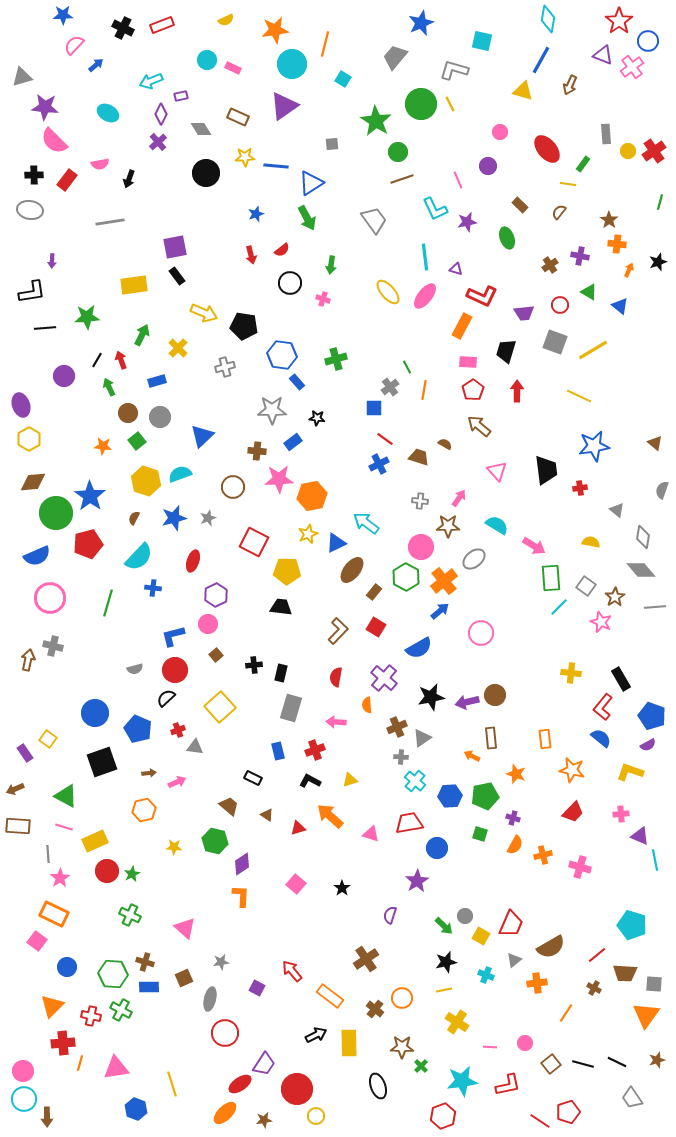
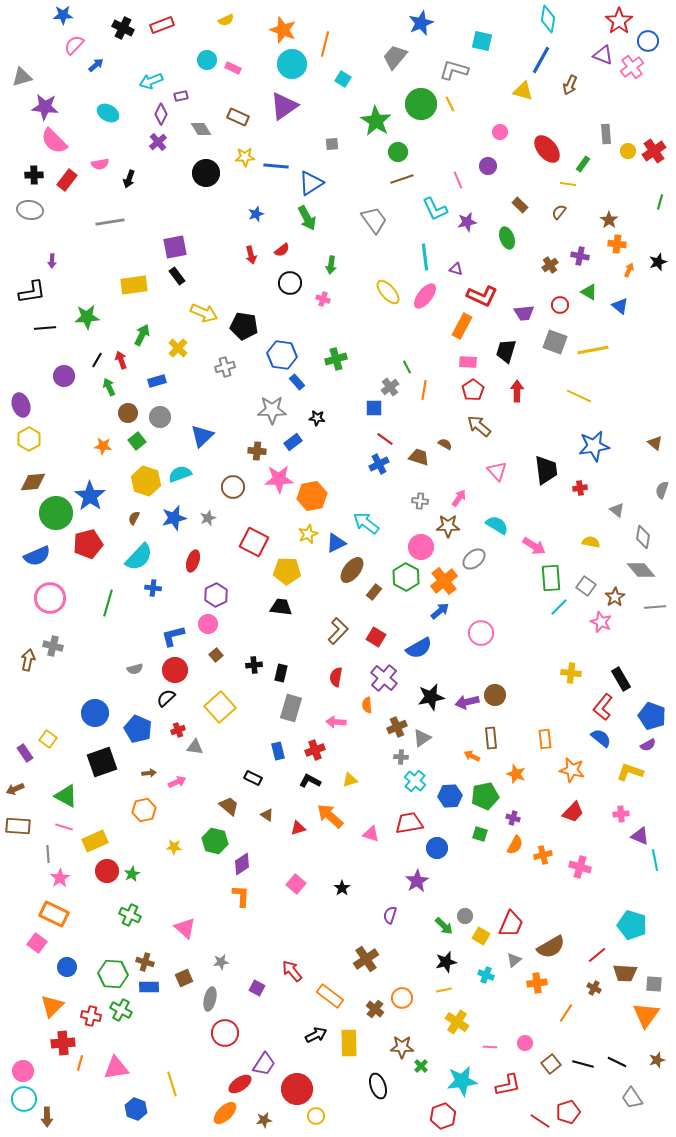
orange star at (275, 30): moved 8 px right; rotated 28 degrees clockwise
yellow line at (593, 350): rotated 20 degrees clockwise
red square at (376, 627): moved 10 px down
pink square at (37, 941): moved 2 px down
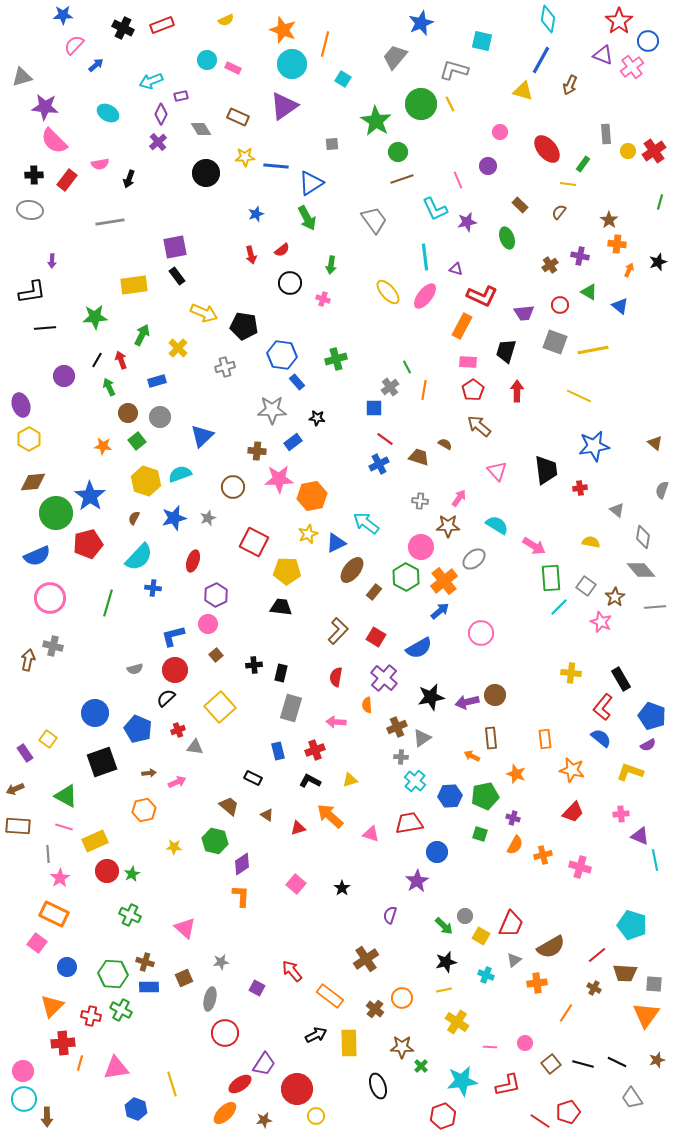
green star at (87, 317): moved 8 px right
blue circle at (437, 848): moved 4 px down
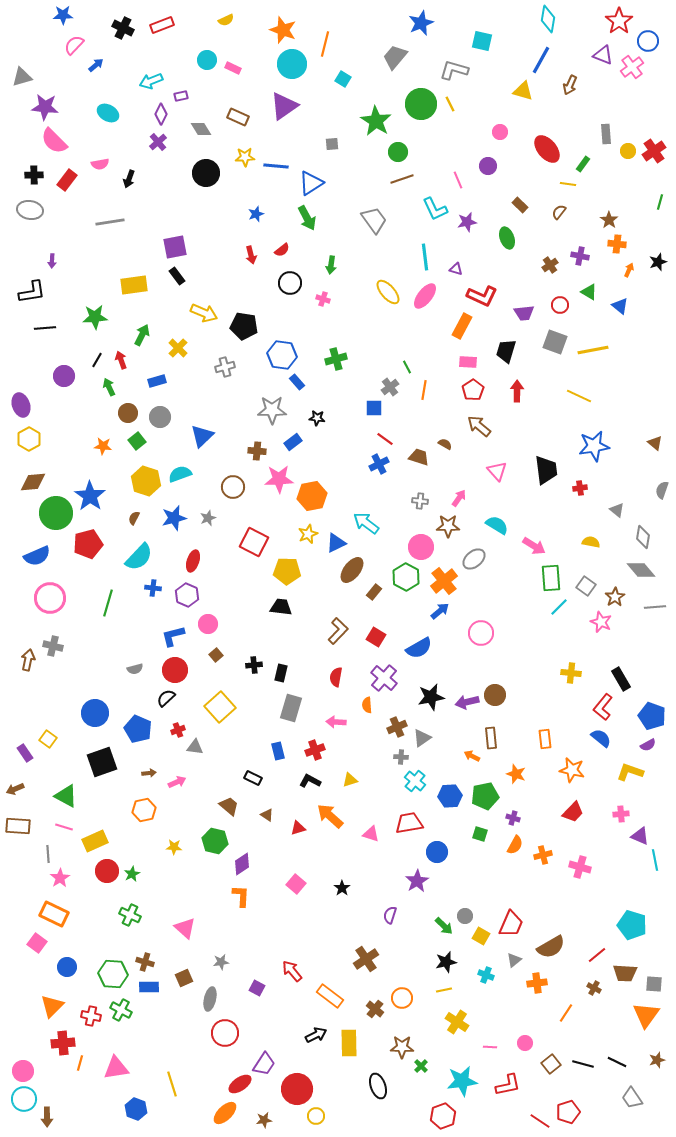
purple hexagon at (216, 595): moved 29 px left; rotated 10 degrees counterclockwise
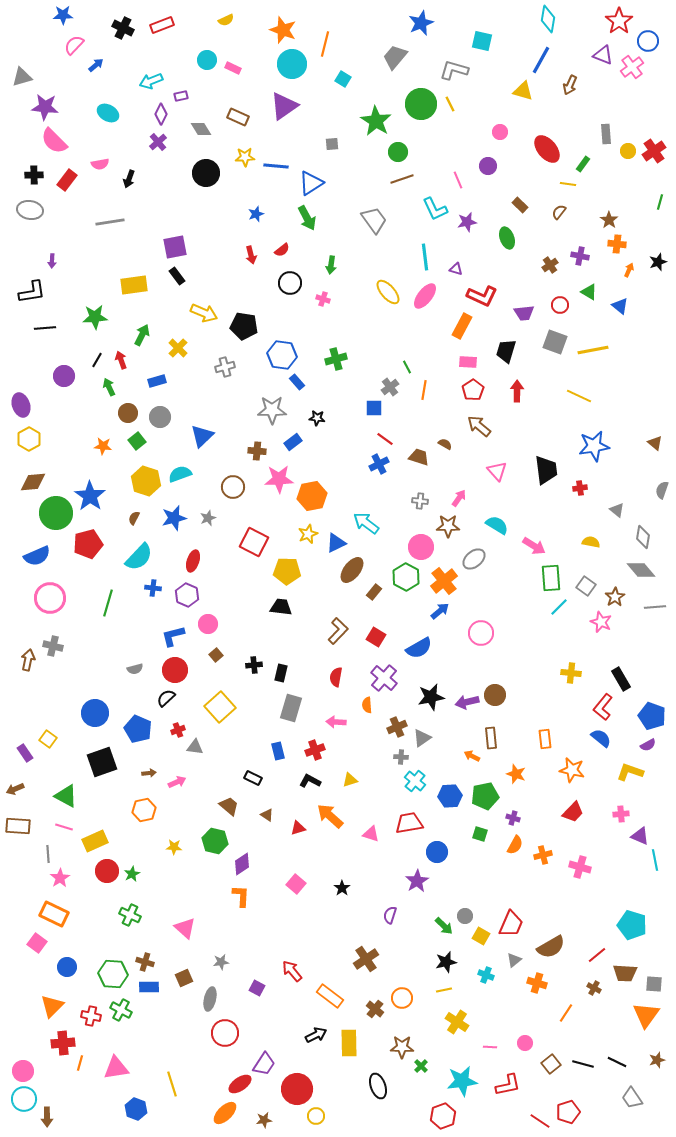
orange cross at (537, 983): rotated 24 degrees clockwise
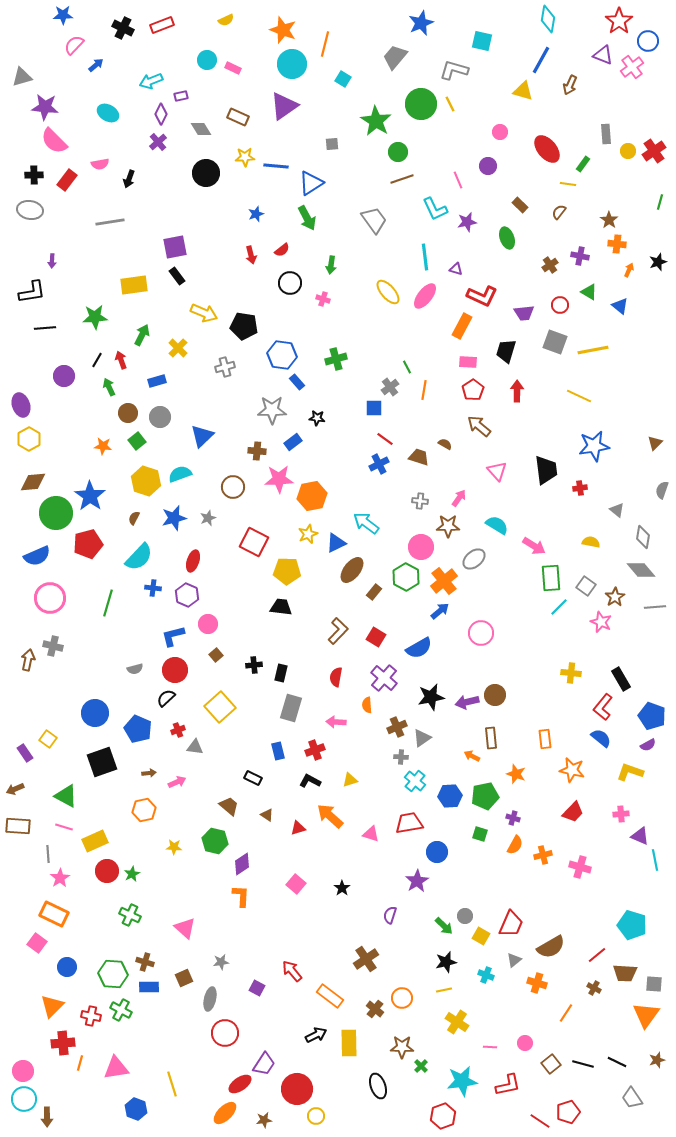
brown triangle at (655, 443): rotated 35 degrees clockwise
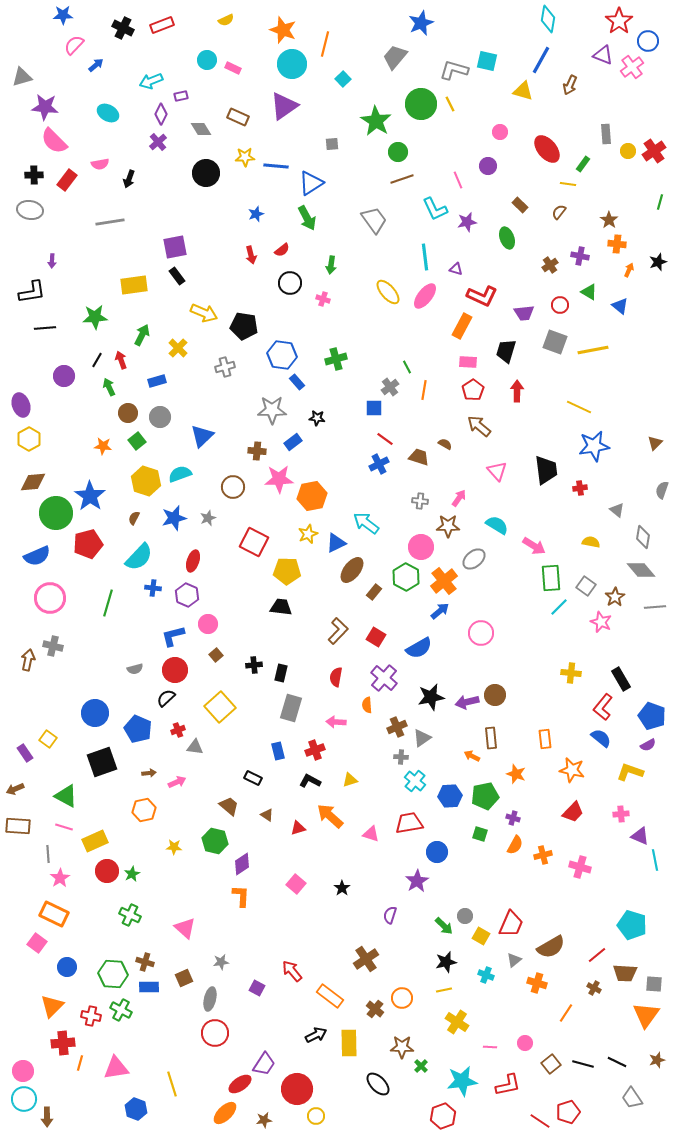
cyan square at (482, 41): moved 5 px right, 20 px down
cyan square at (343, 79): rotated 14 degrees clockwise
yellow line at (579, 396): moved 11 px down
red circle at (225, 1033): moved 10 px left
black ellipse at (378, 1086): moved 2 px up; rotated 25 degrees counterclockwise
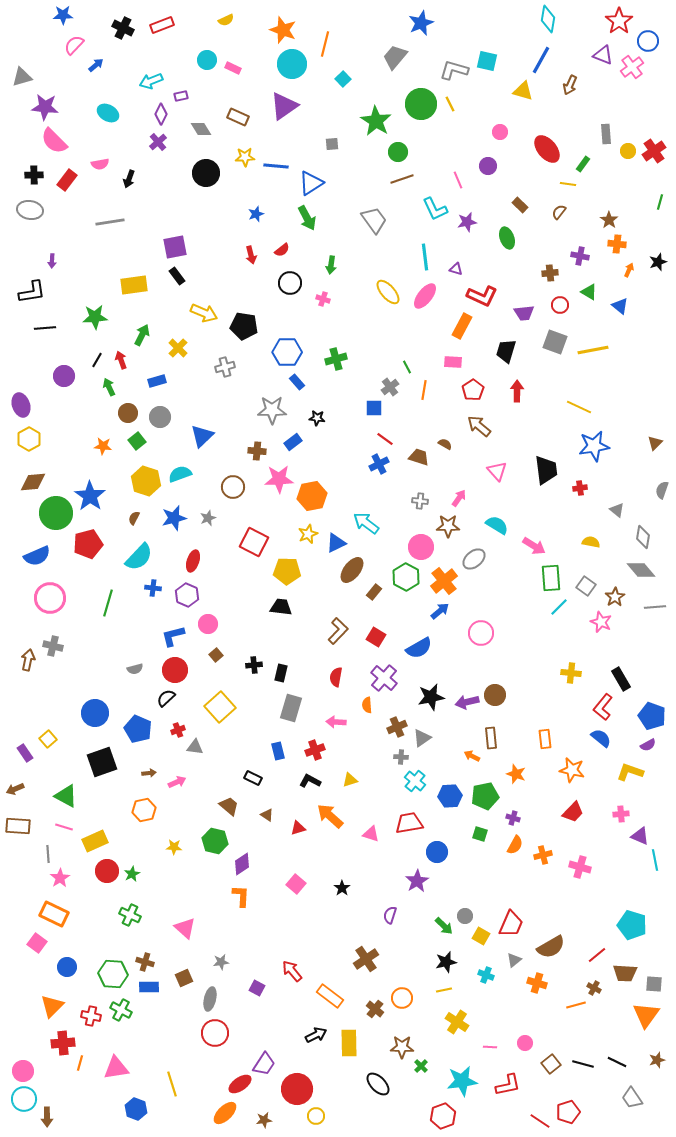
brown cross at (550, 265): moved 8 px down; rotated 28 degrees clockwise
blue hexagon at (282, 355): moved 5 px right, 3 px up; rotated 8 degrees counterclockwise
pink rectangle at (468, 362): moved 15 px left
yellow square at (48, 739): rotated 12 degrees clockwise
orange line at (566, 1013): moved 10 px right, 8 px up; rotated 42 degrees clockwise
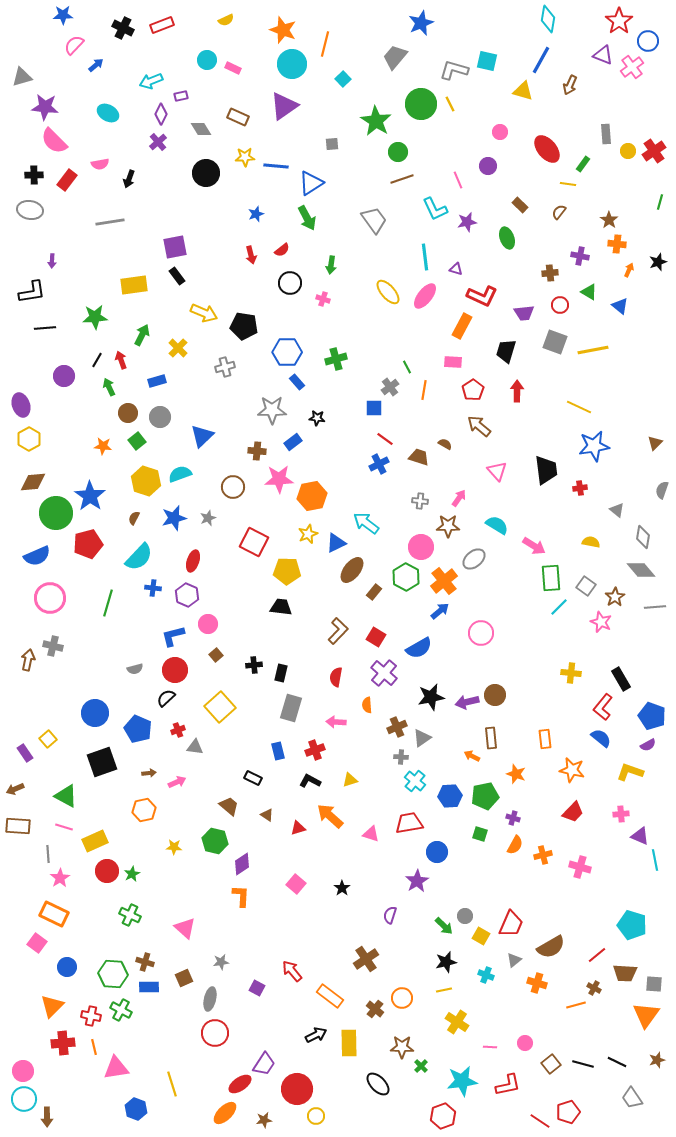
purple cross at (384, 678): moved 5 px up
orange line at (80, 1063): moved 14 px right, 16 px up; rotated 28 degrees counterclockwise
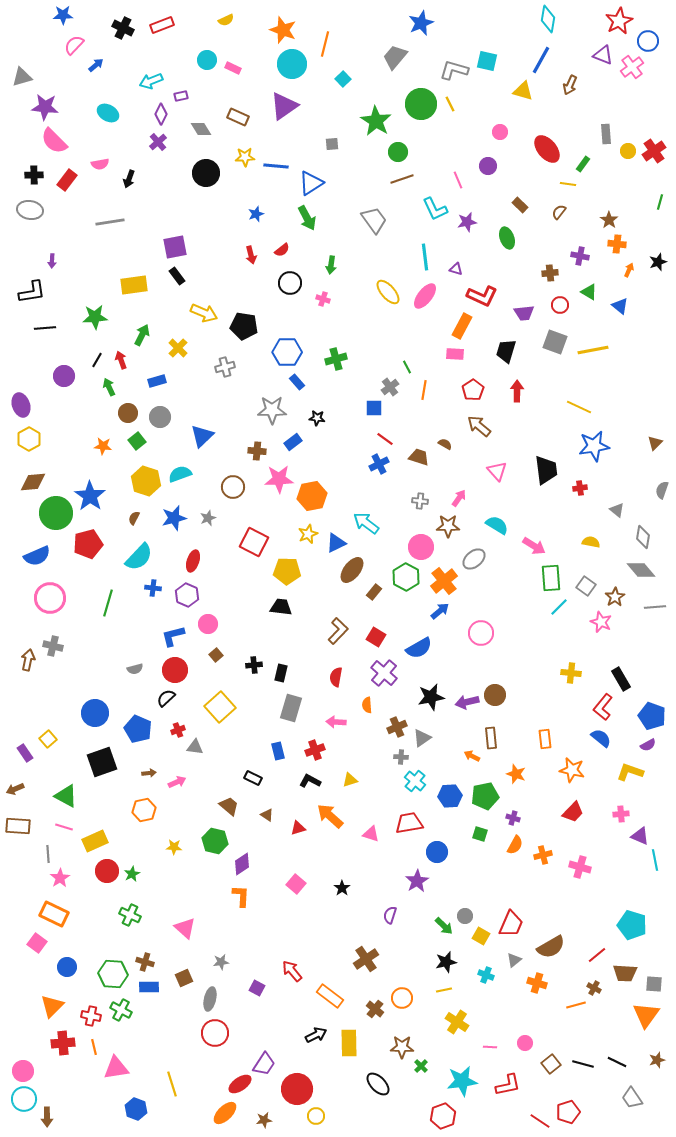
red star at (619, 21): rotated 8 degrees clockwise
pink rectangle at (453, 362): moved 2 px right, 8 px up
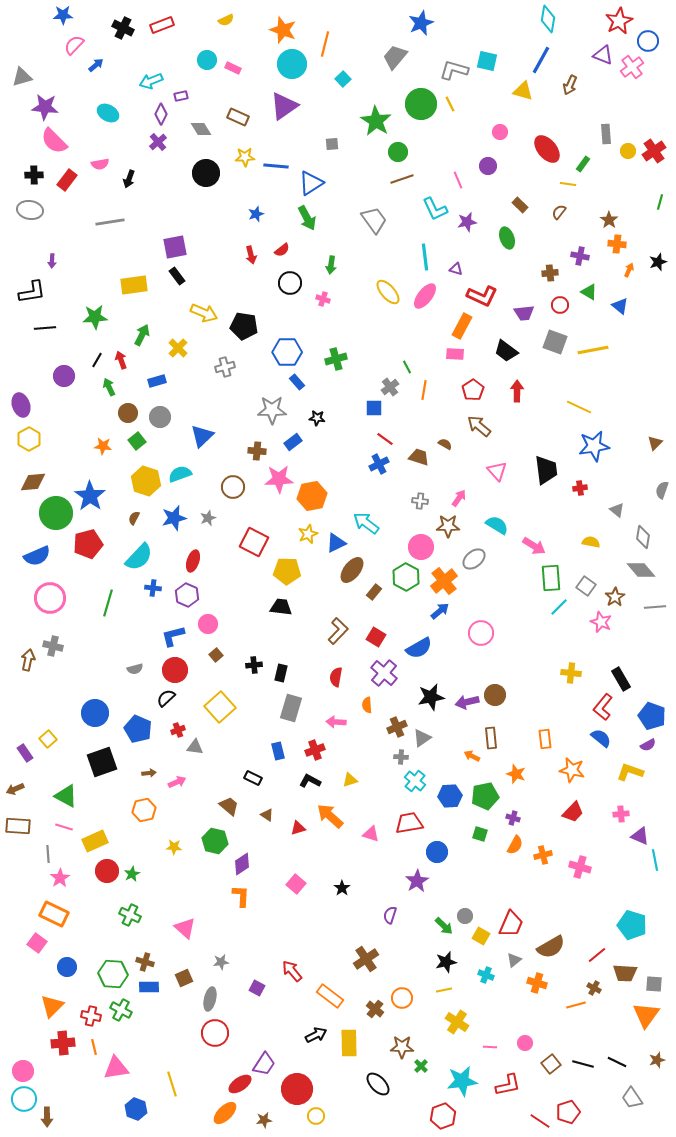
black trapezoid at (506, 351): rotated 70 degrees counterclockwise
